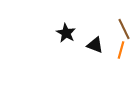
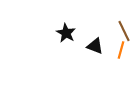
brown line: moved 2 px down
black triangle: moved 1 px down
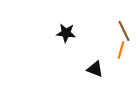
black star: rotated 24 degrees counterclockwise
black triangle: moved 23 px down
